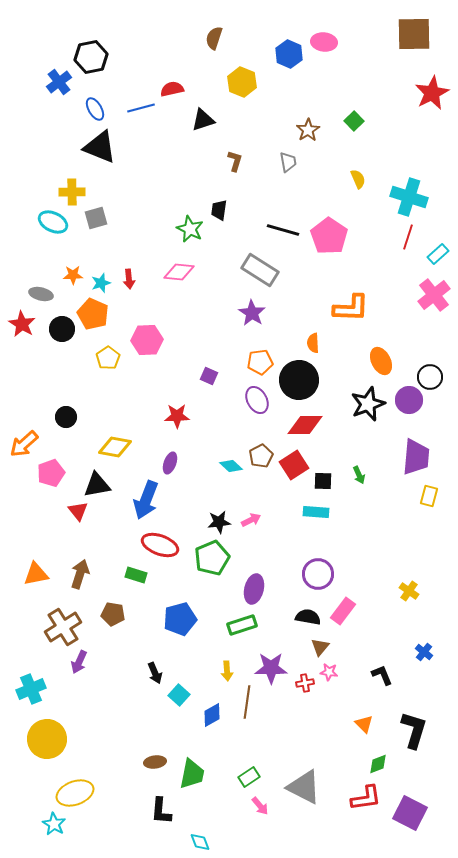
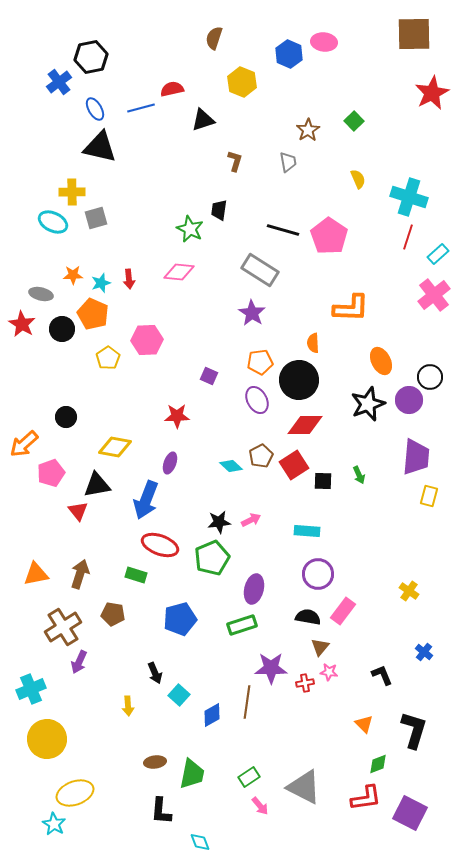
black triangle at (100, 147): rotated 9 degrees counterclockwise
cyan rectangle at (316, 512): moved 9 px left, 19 px down
yellow arrow at (227, 671): moved 99 px left, 35 px down
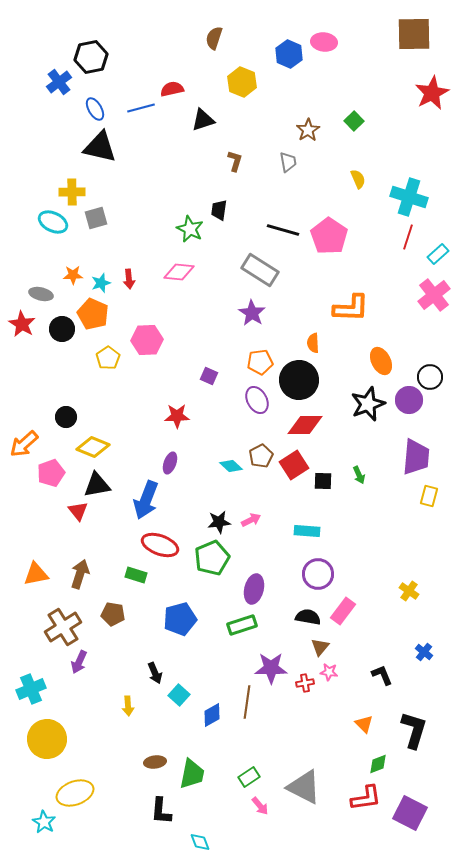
yellow diamond at (115, 447): moved 22 px left; rotated 12 degrees clockwise
cyan star at (54, 824): moved 10 px left, 2 px up
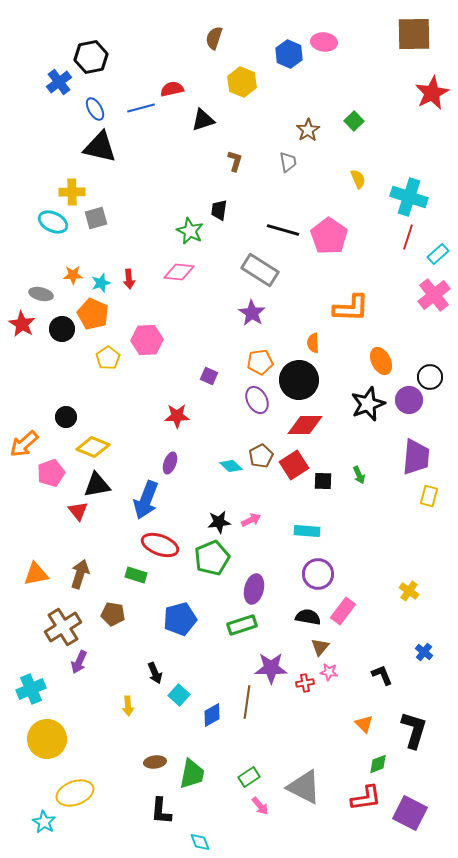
green star at (190, 229): moved 2 px down
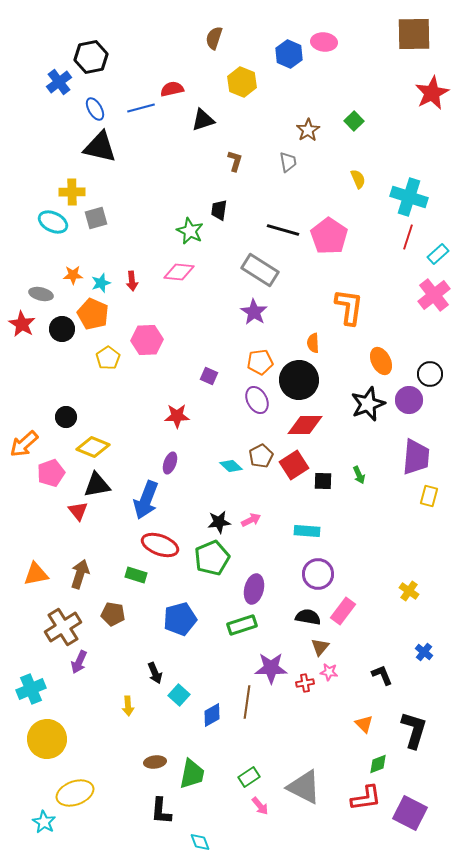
red arrow at (129, 279): moved 3 px right, 2 px down
orange L-shape at (351, 308): moved 2 px left, 1 px up; rotated 84 degrees counterclockwise
purple star at (252, 313): moved 2 px right, 1 px up
black circle at (430, 377): moved 3 px up
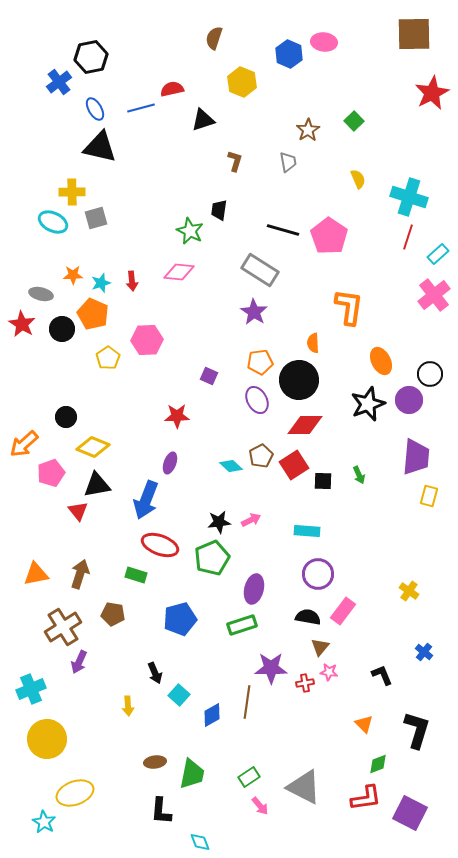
black L-shape at (414, 730): moved 3 px right
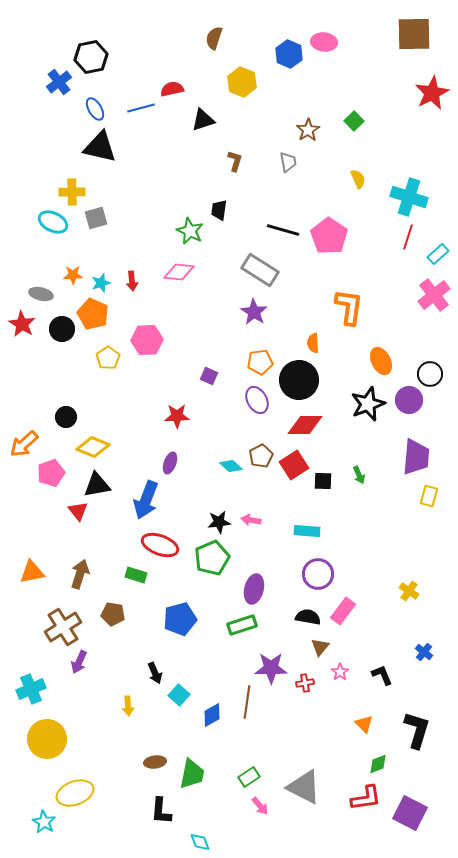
pink arrow at (251, 520): rotated 144 degrees counterclockwise
orange triangle at (36, 574): moved 4 px left, 2 px up
pink star at (329, 672): moved 11 px right; rotated 30 degrees clockwise
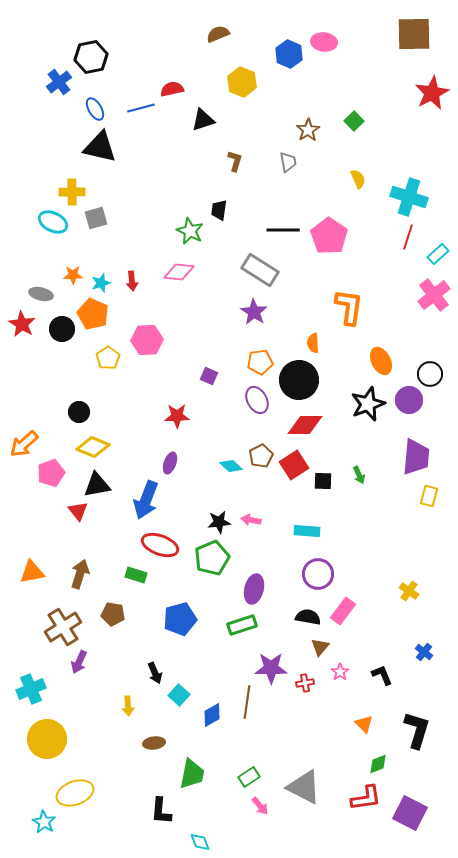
brown semicircle at (214, 38): moved 4 px right, 4 px up; rotated 50 degrees clockwise
black line at (283, 230): rotated 16 degrees counterclockwise
black circle at (66, 417): moved 13 px right, 5 px up
brown ellipse at (155, 762): moved 1 px left, 19 px up
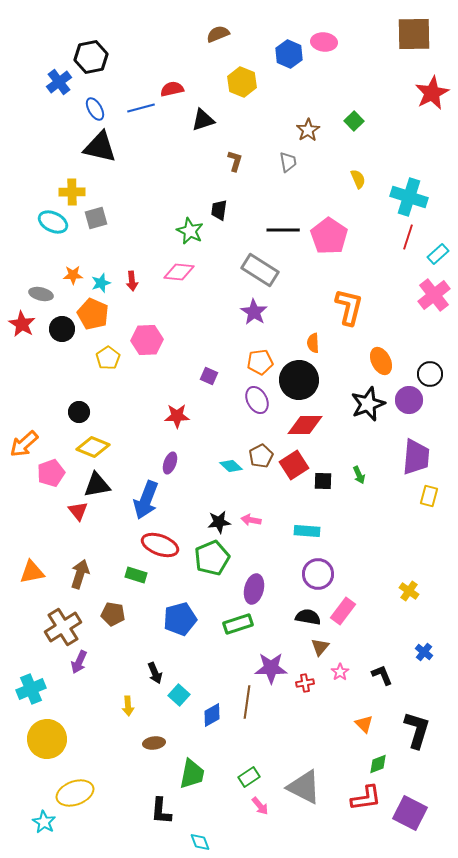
orange L-shape at (349, 307): rotated 6 degrees clockwise
green rectangle at (242, 625): moved 4 px left, 1 px up
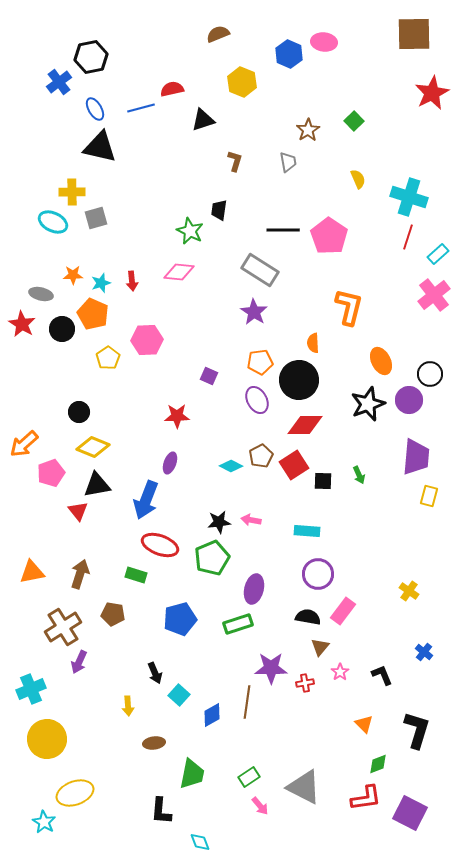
cyan diamond at (231, 466): rotated 15 degrees counterclockwise
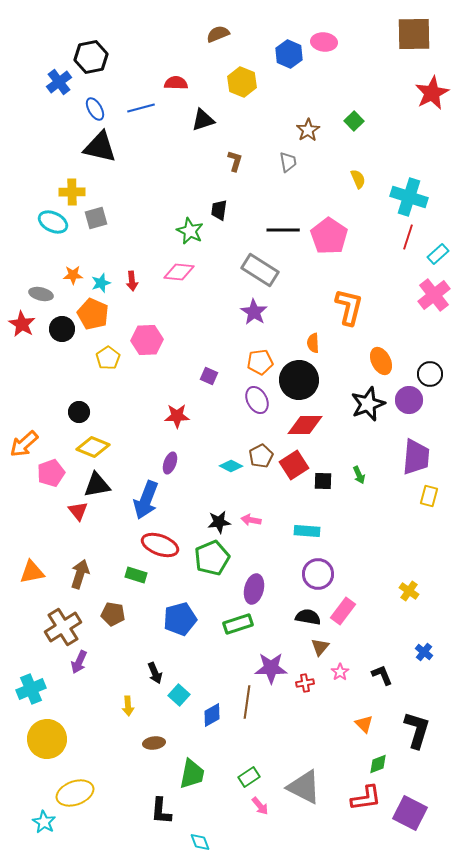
red semicircle at (172, 89): moved 4 px right, 6 px up; rotated 15 degrees clockwise
